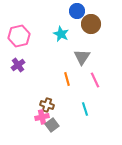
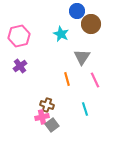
purple cross: moved 2 px right, 1 px down
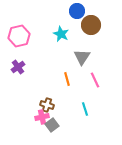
brown circle: moved 1 px down
purple cross: moved 2 px left, 1 px down
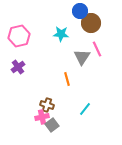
blue circle: moved 3 px right
brown circle: moved 2 px up
cyan star: rotated 21 degrees counterclockwise
pink line: moved 2 px right, 31 px up
cyan line: rotated 56 degrees clockwise
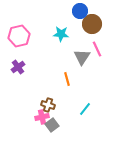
brown circle: moved 1 px right, 1 px down
brown cross: moved 1 px right
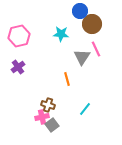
pink line: moved 1 px left
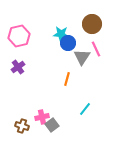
blue circle: moved 12 px left, 32 px down
orange line: rotated 32 degrees clockwise
brown cross: moved 26 px left, 21 px down
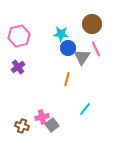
blue circle: moved 5 px down
